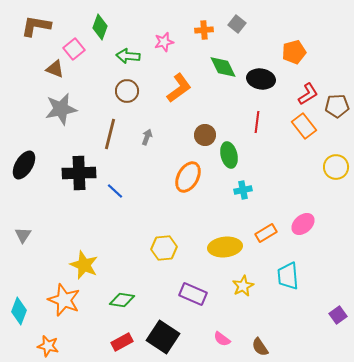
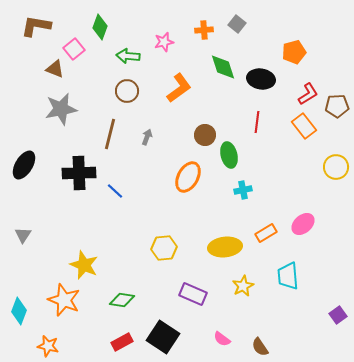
green diamond at (223, 67): rotated 8 degrees clockwise
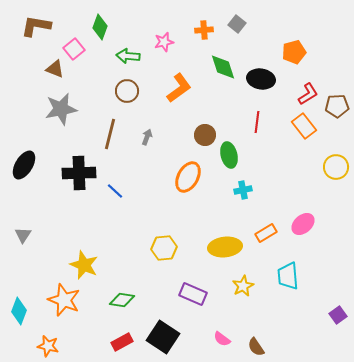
brown semicircle at (260, 347): moved 4 px left
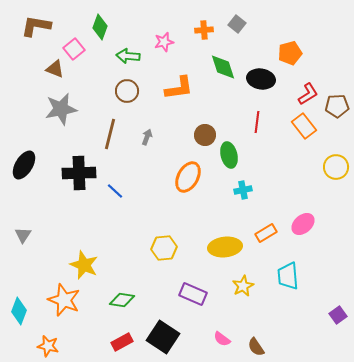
orange pentagon at (294, 52): moved 4 px left, 1 px down
orange L-shape at (179, 88): rotated 28 degrees clockwise
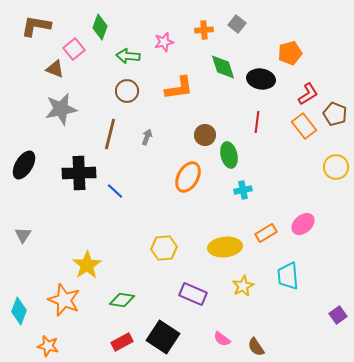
brown pentagon at (337, 106): moved 2 px left, 8 px down; rotated 25 degrees clockwise
yellow star at (84, 265): moved 3 px right; rotated 16 degrees clockwise
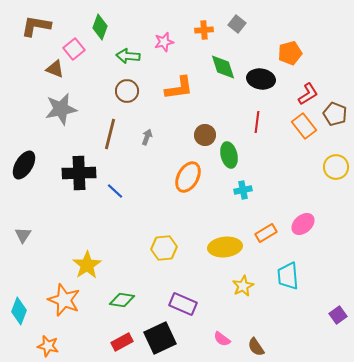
purple rectangle at (193, 294): moved 10 px left, 10 px down
black square at (163, 337): moved 3 px left, 1 px down; rotated 32 degrees clockwise
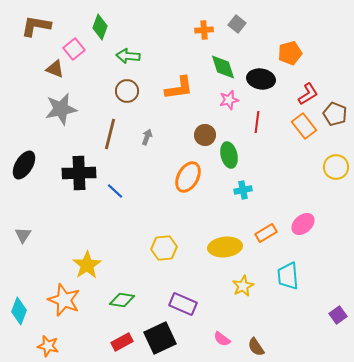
pink star at (164, 42): moved 65 px right, 58 px down
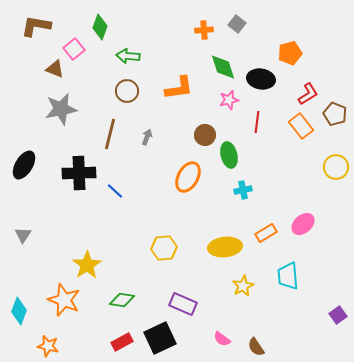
orange rectangle at (304, 126): moved 3 px left
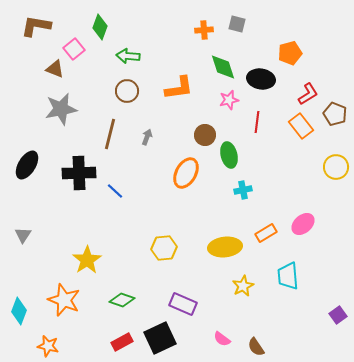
gray square at (237, 24): rotated 24 degrees counterclockwise
black ellipse at (24, 165): moved 3 px right
orange ellipse at (188, 177): moved 2 px left, 4 px up
yellow star at (87, 265): moved 5 px up
green diamond at (122, 300): rotated 10 degrees clockwise
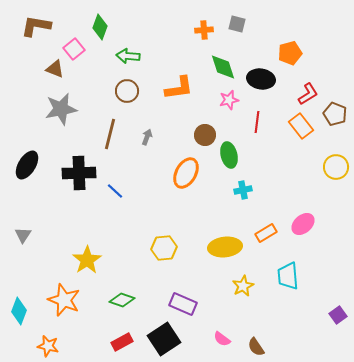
black square at (160, 338): moved 4 px right, 1 px down; rotated 8 degrees counterclockwise
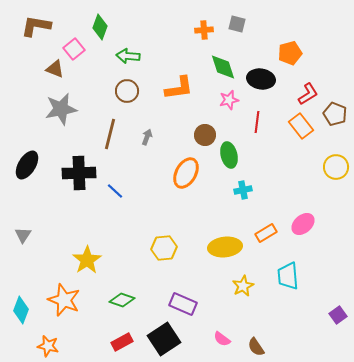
cyan diamond at (19, 311): moved 2 px right, 1 px up
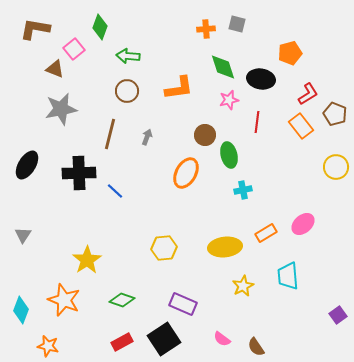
brown L-shape at (36, 26): moved 1 px left, 3 px down
orange cross at (204, 30): moved 2 px right, 1 px up
